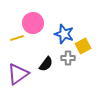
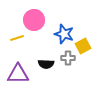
pink circle: moved 1 px right, 3 px up
black semicircle: rotated 56 degrees clockwise
purple triangle: rotated 35 degrees clockwise
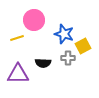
black semicircle: moved 3 px left, 1 px up
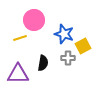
yellow line: moved 3 px right
black semicircle: rotated 84 degrees counterclockwise
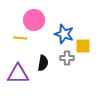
yellow line: rotated 24 degrees clockwise
yellow square: rotated 28 degrees clockwise
gray cross: moved 1 px left
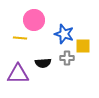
black semicircle: rotated 77 degrees clockwise
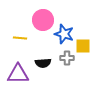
pink circle: moved 9 px right
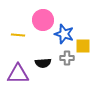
yellow line: moved 2 px left, 3 px up
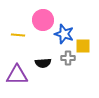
gray cross: moved 1 px right
purple triangle: moved 1 px left, 1 px down
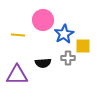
blue star: rotated 24 degrees clockwise
